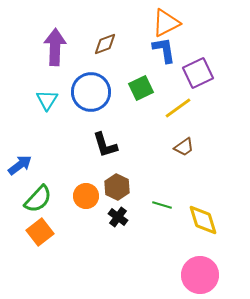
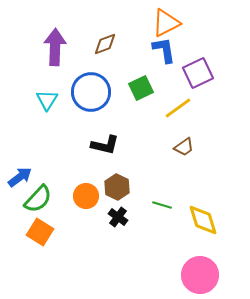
black L-shape: rotated 60 degrees counterclockwise
blue arrow: moved 12 px down
orange square: rotated 20 degrees counterclockwise
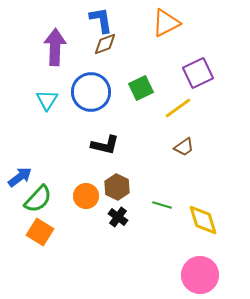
blue L-shape: moved 63 px left, 30 px up
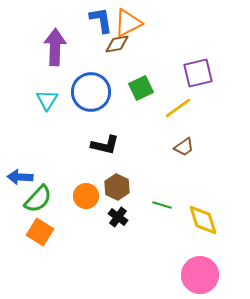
orange triangle: moved 38 px left
brown diamond: moved 12 px right; rotated 10 degrees clockwise
purple square: rotated 12 degrees clockwise
blue arrow: rotated 140 degrees counterclockwise
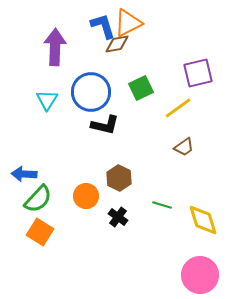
blue L-shape: moved 2 px right, 6 px down; rotated 8 degrees counterclockwise
black L-shape: moved 20 px up
blue arrow: moved 4 px right, 3 px up
brown hexagon: moved 2 px right, 9 px up
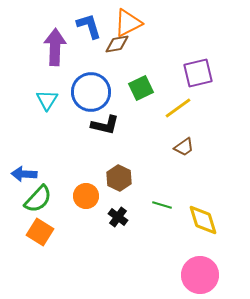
blue L-shape: moved 14 px left
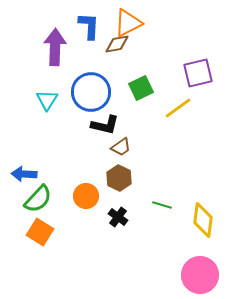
blue L-shape: rotated 20 degrees clockwise
brown trapezoid: moved 63 px left
yellow diamond: rotated 24 degrees clockwise
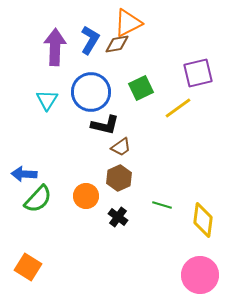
blue L-shape: moved 1 px right, 14 px down; rotated 28 degrees clockwise
brown hexagon: rotated 10 degrees clockwise
orange square: moved 12 px left, 35 px down
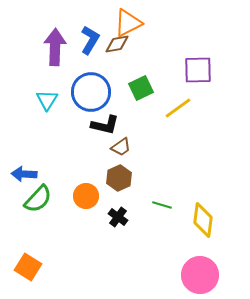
purple square: moved 3 px up; rotated 12 degrees clockwise
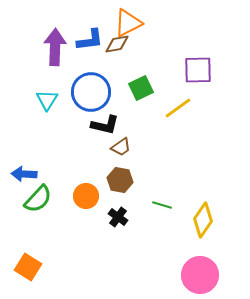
blue L-shape: rotated 52 degrees clockwise
brown hexagon: moved 1 px right, 2 px down; rotated 25 degrees counterclockwise
yellow diamond: rotated 28 degrees clockwise
